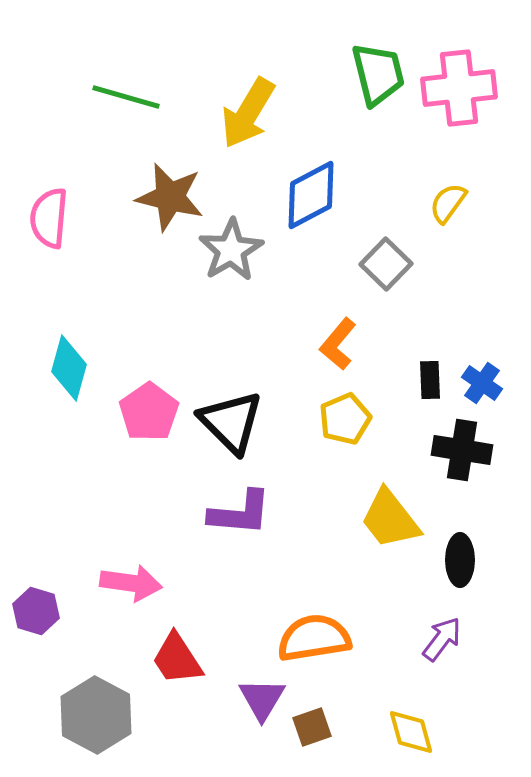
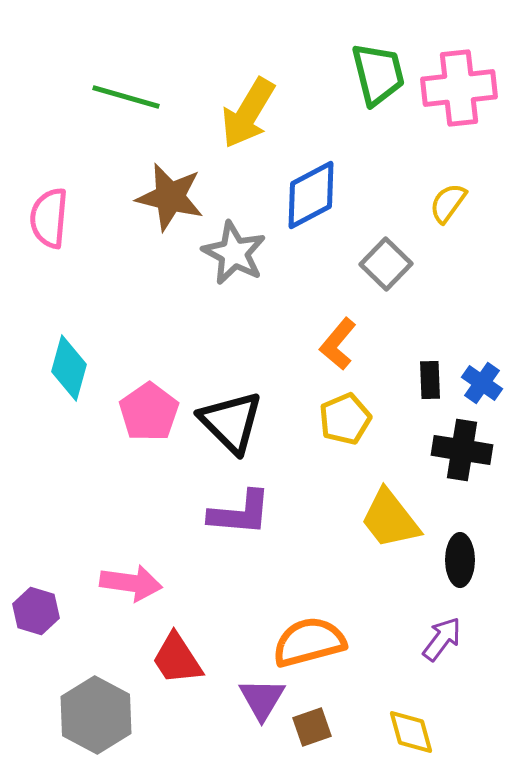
gray star: moved 3 px right, 3 px down; rotated 14 degrees counterclockwise
orange semicircle: moved 5 px left, 4 px down; rotated 6 degrees counterclockwise
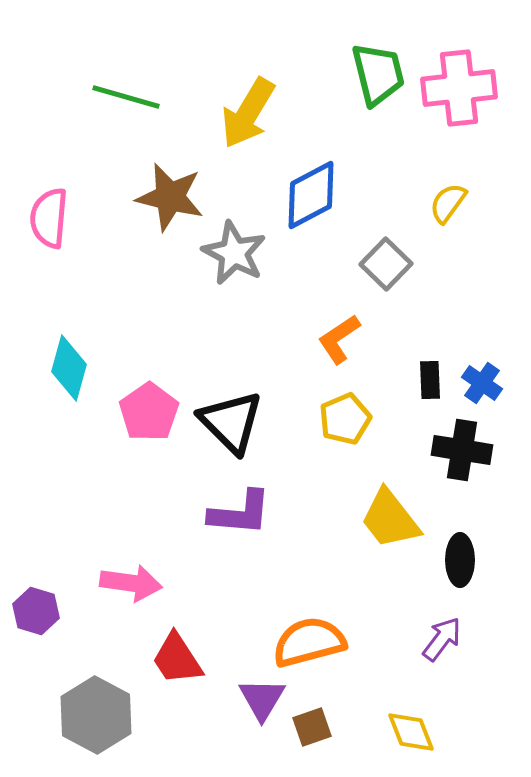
orange L-shape: moved 1 px right, 5 px up; rotated 16 degrees clockwise
yellow diamond: rotated 6 degrees counterclockwise
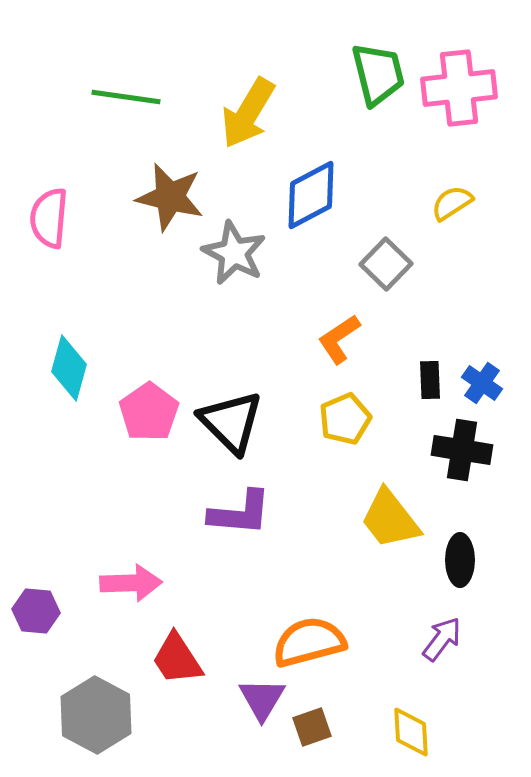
green line: rotated 8 degrees counterclockwise
yellow semicircle: moved 4 px right; rotated 21 degrees clockwise
pink arrow: rotated 10 degrees counterclockwise
purple hexagon: rotated 12 degrees counterclockwise
yellow diamond: rotated 18 degrees clockwise
